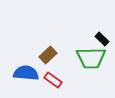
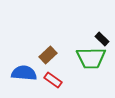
blue semicircle: moved 2 px left
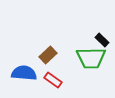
black rectangle: moved 1 px down
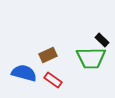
brown rectangle: rotated 18 degrees clockwise
blue semicircle: rotated 10 degrees clockwise
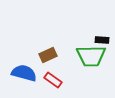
black rectangle: rotated 40 degrees counterclockwise
green trapezoid: moved 2 px up
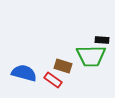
brown rectangle: moved 15 px right, 11 px down; rotated 42 degrees clockwise
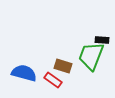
green trapezoid: rotated 112 degrees clockwise
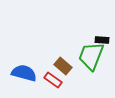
brown rectangle: rotated 24 degrees clockwise
